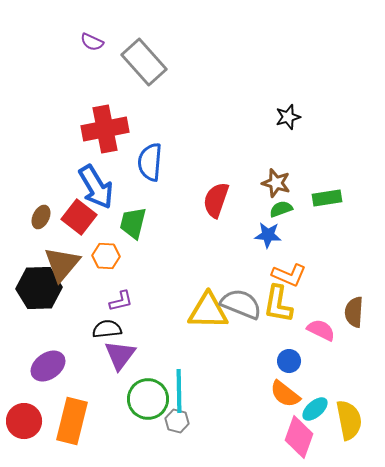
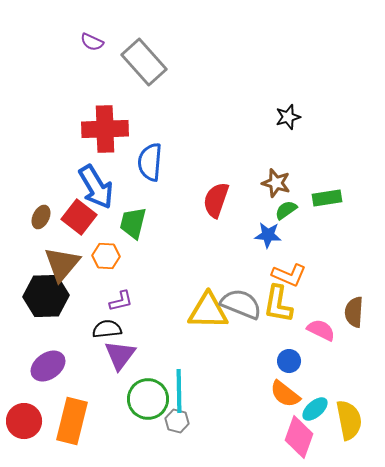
red cross: rotated 9 degrees clockwise
green semicircle: moved 5 px right, 1 px down; rotated 15 degrees counterclockwise
black hexagon: moved 7 px right, 8 px down
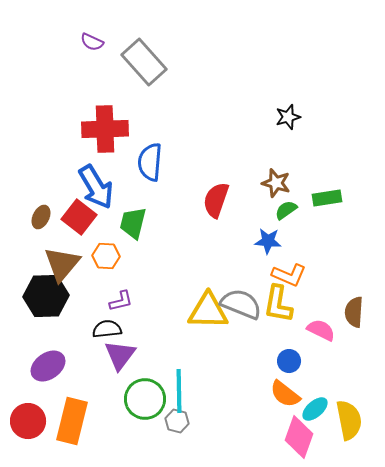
blue star: moved 6 px down
green circle: moved 3 px left
red circle: moved 4 px right
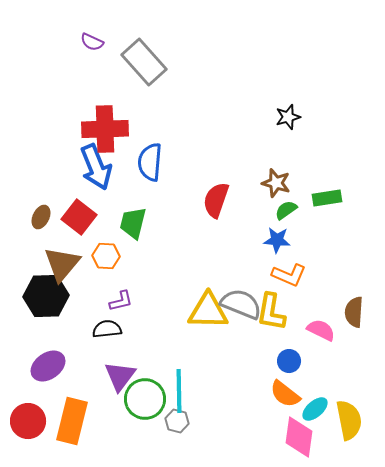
blue arrow: moved 20 px up; rotated 9 degrees clockwise
blue star: moved 9 px right, 1 px up
yellow L-shape: moved 7 px left, 8 px down
purple triangle: moved 21 px down
pink diamond: rotated 12 degrees counterclockwise
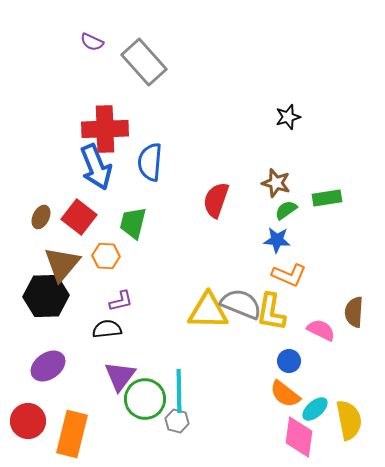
orange rectangle: moved 13 px down
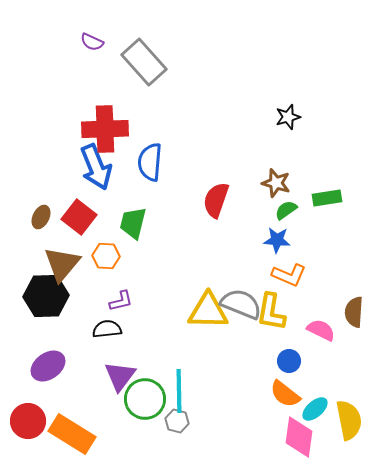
orange rectangle: rotated 72 degrees counterclockwise
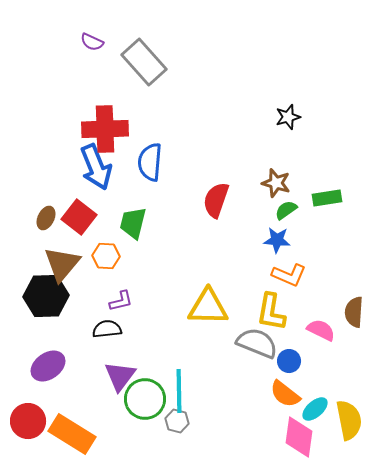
brown ellipse: moved 5 px right, 1 px down
gray semicircle: moved 16 px right, 39 px down
yellow triangle: moved 4 px up
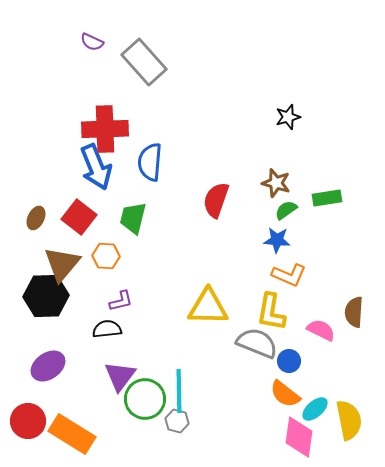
brown ellipse: moved 10 px left
green trapezoid: moved 5 px up
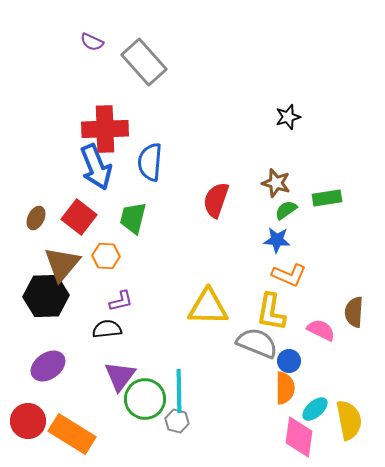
orange semicircle: moved 6 px up; rotated 128 degrees counterclockwise
